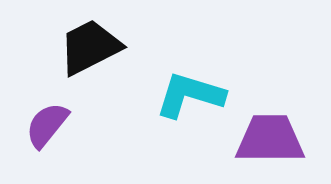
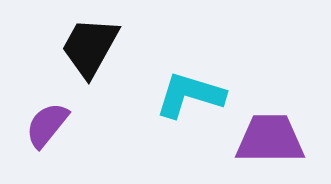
black trapezoid: rotated 34 degrees counterclockwise
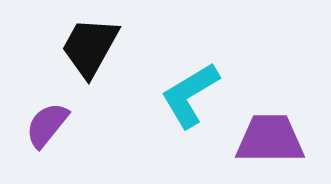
cyan L-shape: rotated 48 degrees counterclockwise
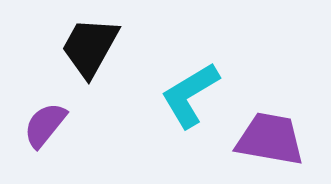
purple semicircle: moved 2 px left
purple trapezoid: rotated 10 degrees clockwise
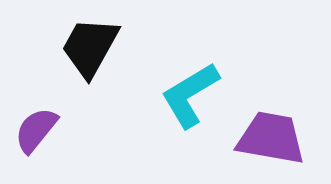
purple semicircle: moved 9 px left, 5 px down
purple trapezoid: moved 1 px right, 1 px up
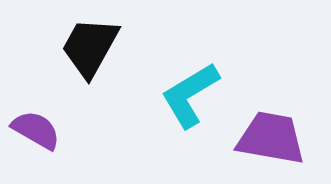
purple semicircle: rotated 81 degrees clockwise
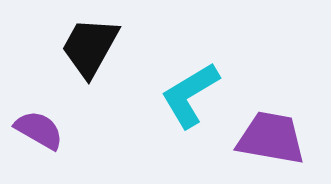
purple semicircle: moved 3 px right
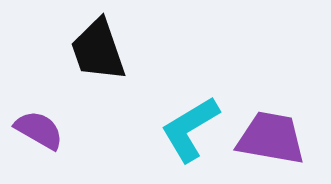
black trapezoid: moved 8 px right, 3 px down; rotated 48 degrees counterclockwise
cyan L-shape: moved 34 px down
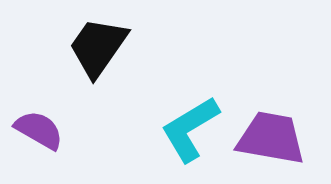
black trapezoid: moved 3 px up; rotated 54 degrees clockwise
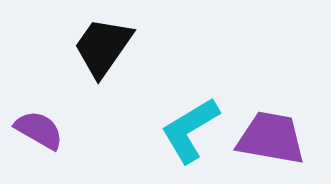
black trapezoid: moved 5 px right
cyan L-shape: moved 1 px down
